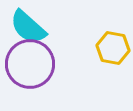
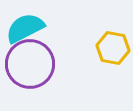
cyan semicircle: moved 3 px left, 1 px down; rotated 111 degrees clockwise
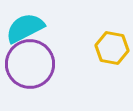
yellow hexagon: moved 1 px left
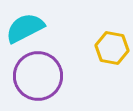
purple circle: moved 8 px right, 12 px down
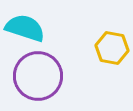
cyan semicircle: rotated 45 degrees clockwise
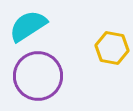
cyan semicircle: moved 3 px right, 2 px up; rotated 51 degrees counterclockwise
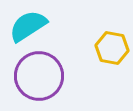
purple circle: moved 1 px right
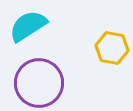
purple circle: moved 7 px down
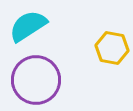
purple circle: moved 3 px left, 3 px up
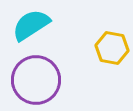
cyan semicircle: moved 3 px right, 1 px up
